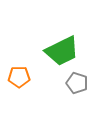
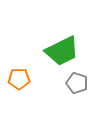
orange pentagon: moved 2 px down
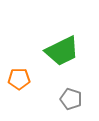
gray pentagon: moved 6 px left, 16 px down
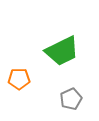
gray pentagon: rotated 30 degrees clockwise
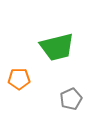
green trapezoid: moved 5 px left, 4 px up; rotated 12 degrees clockwise
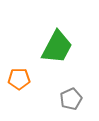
green trapezoid: rotated 48 degrees counterclockwise
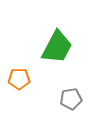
gray pentagon: rotated 15 degrees clockwise
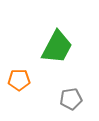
orange pentagon: moved 1 px down
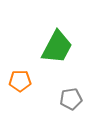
orange pentagon: moved 1 px right, 1 px down
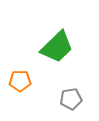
green trapezoid: rotated 18 degrees clockwise
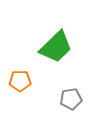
green trapezoid: moved 1 px left
